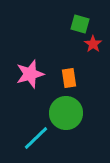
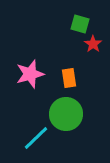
green circle: moved 1 px down
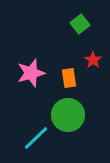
green square: rotated 36 degrees clockwise
red star: moved 16 px down
pink star: moved 1 px right, 1 px up
green circle: moved 2 px right, 1 px down
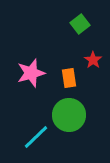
green circle: moved 1 px right
cyan line: moved 1 px up
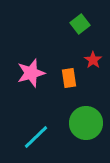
green circle: moved 17 px right, 8 px down
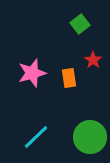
pink star: moved 1 px right
green circle: moved 4 px right, 14 px down
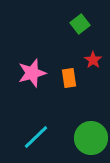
green circle: moved 1 px right, 1 px down
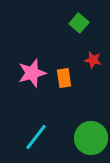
green square: moved 1 px left, 1 px up; rotated 12 degrees counterclockwise
red star: rotated 24 degrees counterclockwise
orange rectangle: moved 5 px left
cyan line: rotated 8 degrees counterclockwise
